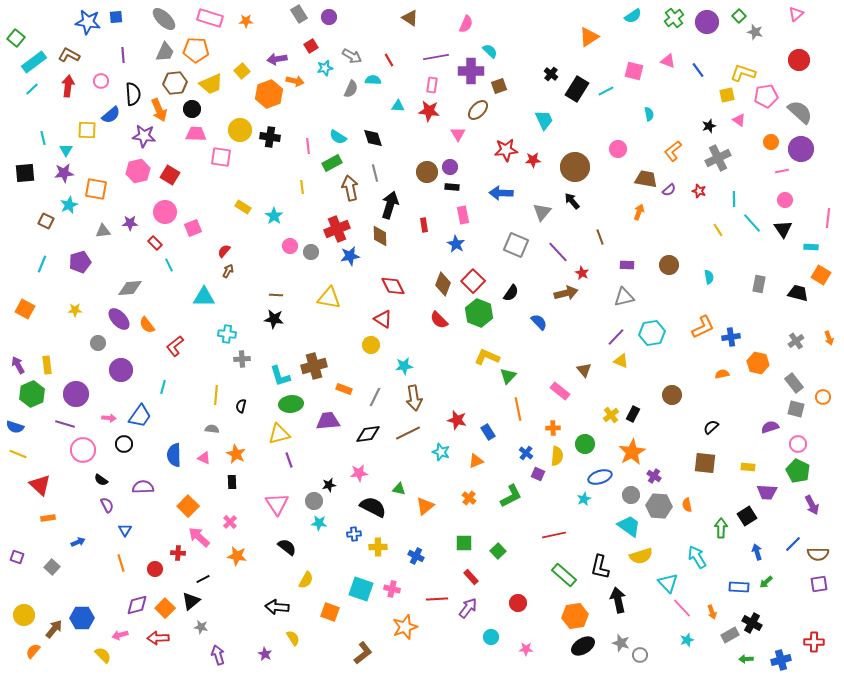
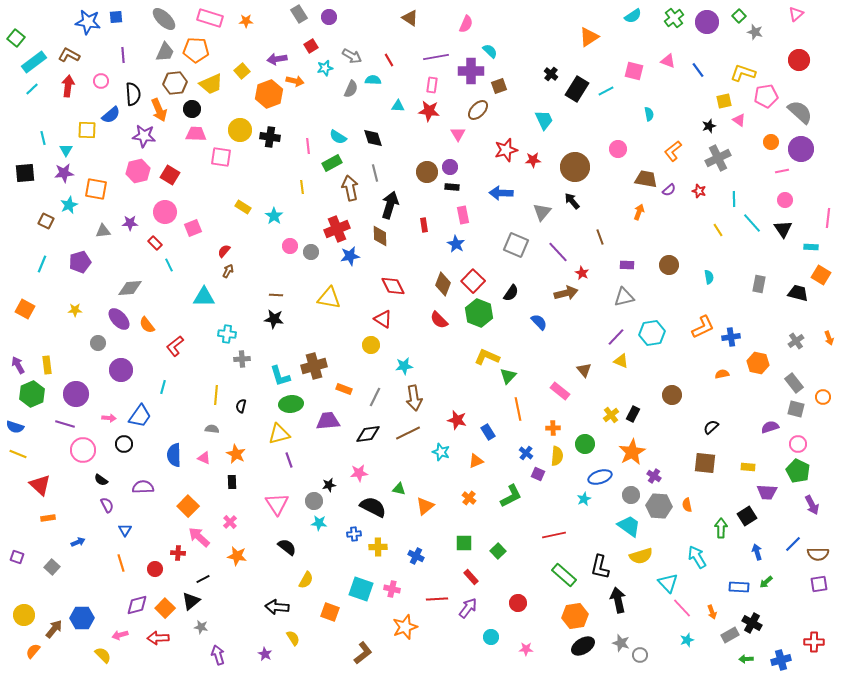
yellow square at (727, 95): moved 3 px left, 6 px down
red star at (506, 150): rotated 10 degrees counterclockwise
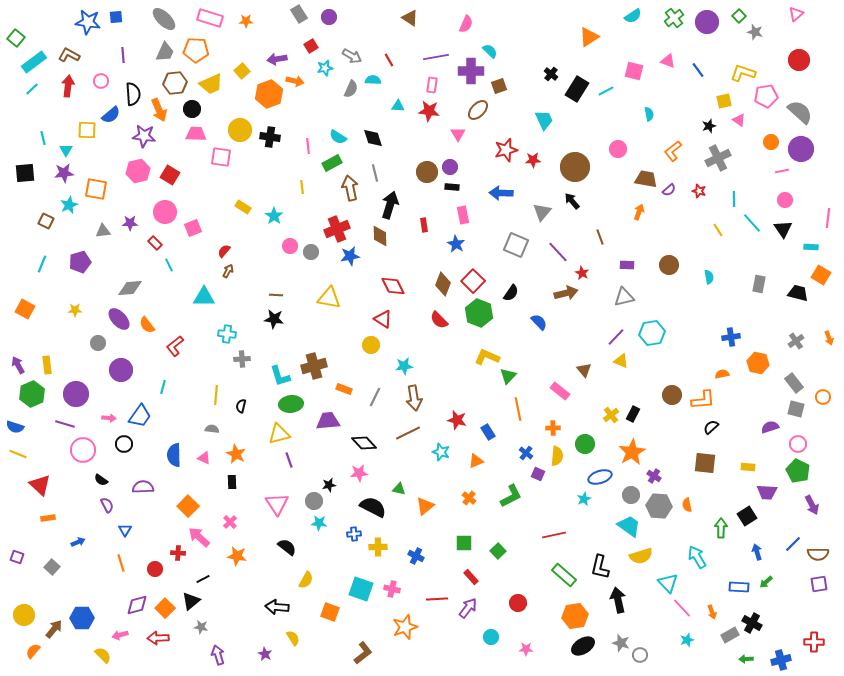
orange L-shape at (703, 327): moved 73 px down; rotated 20 degrees clockwise
black diamond at (368, 434): moved 4 px left, 9 px down; rotated 55 degrees clockwise
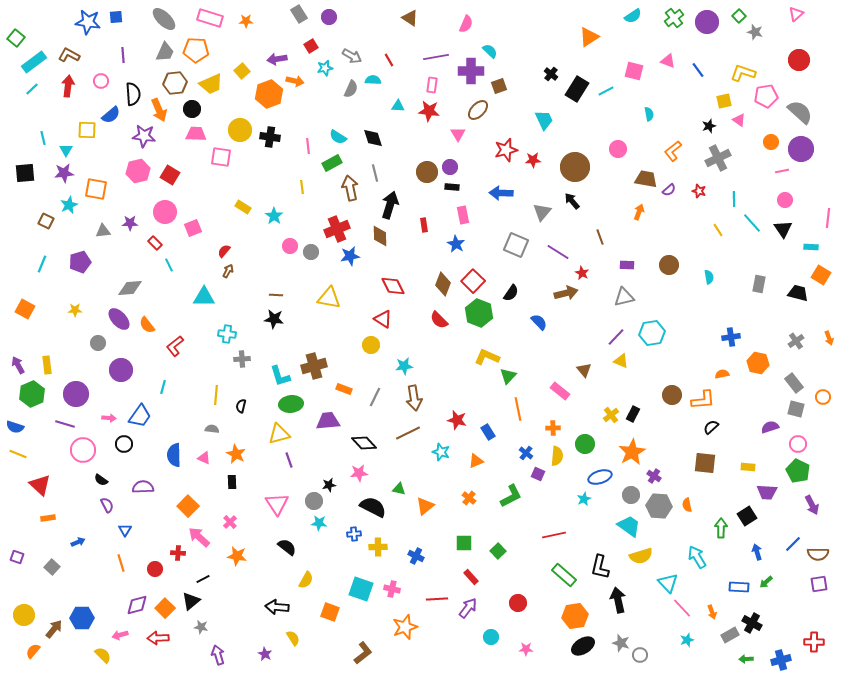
purple line at (558, 252): rotated 15 degrees counterclockwise
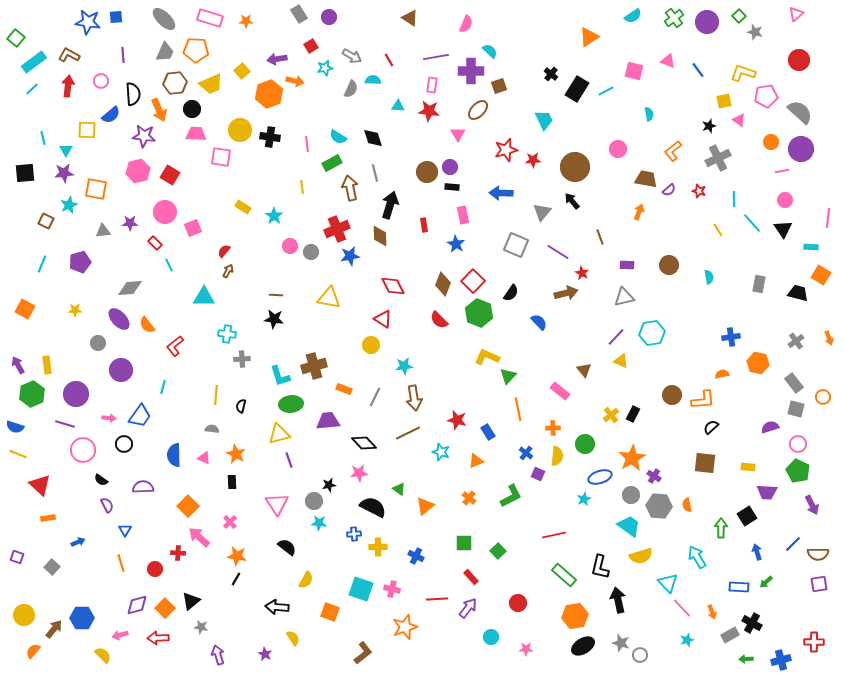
pink line at (308, 146): moved 1 px left, 2 px up
orange star at (632, 452): moved 6 px down
green triangle at (399, 489): rotated 24 degrees clockwise
black line at (203, 579): moved 33 px right; rotated 32 degrees counterclockwise
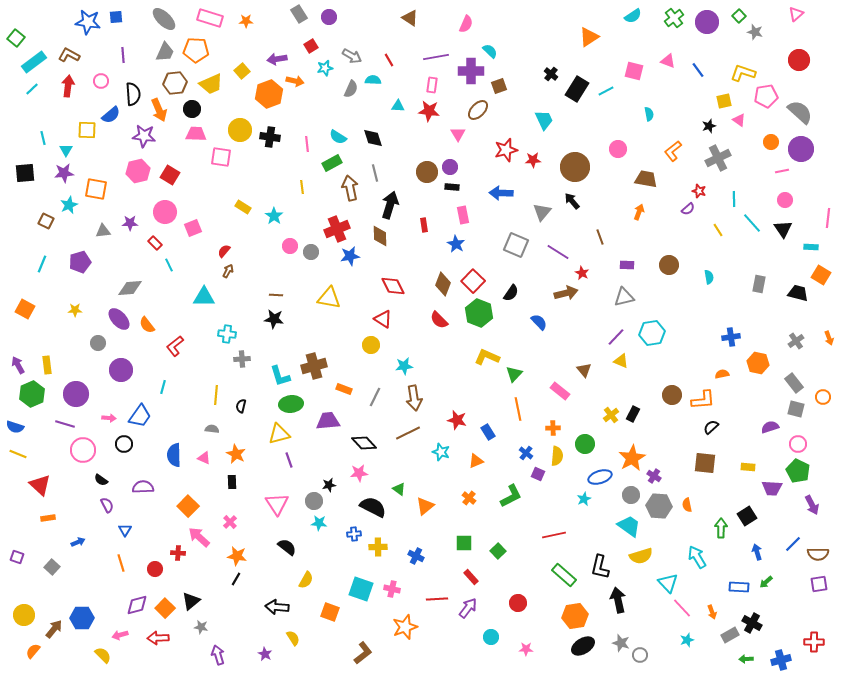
purple semicircle at (669, 190): moved 19 px right, 19 px down
green triangle at (508, 376): moved 6 px right, 2 px up
purple trapezoid at (767, 492): moved 5 px right, 4 px up
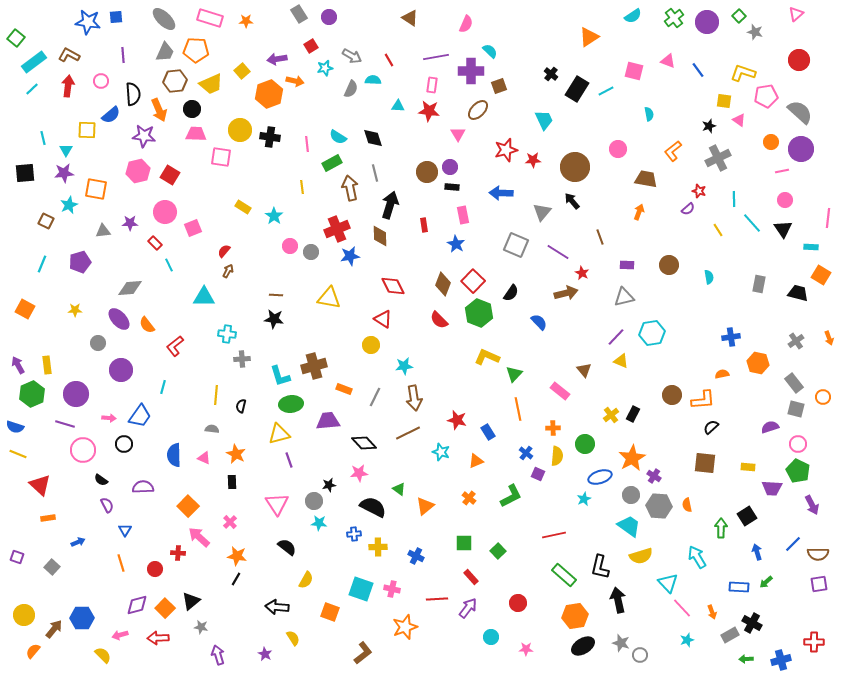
brown hexagon at (175, 83): moved 2 px up
yellow square at (724, 101): rotated 21 degrees clockwise
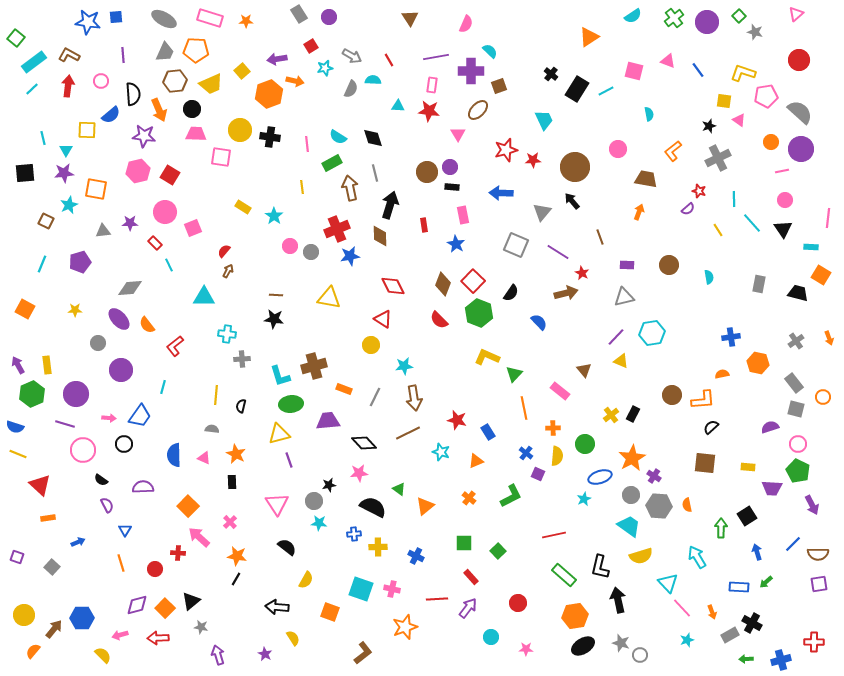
brown triangle at (410, 18): rotated 24 degrees clockwise
gray ellipse at (164, 19): rotated 15 degrees counterclockwise
orange line at (518, 409): moved 6 px right, 1 px up
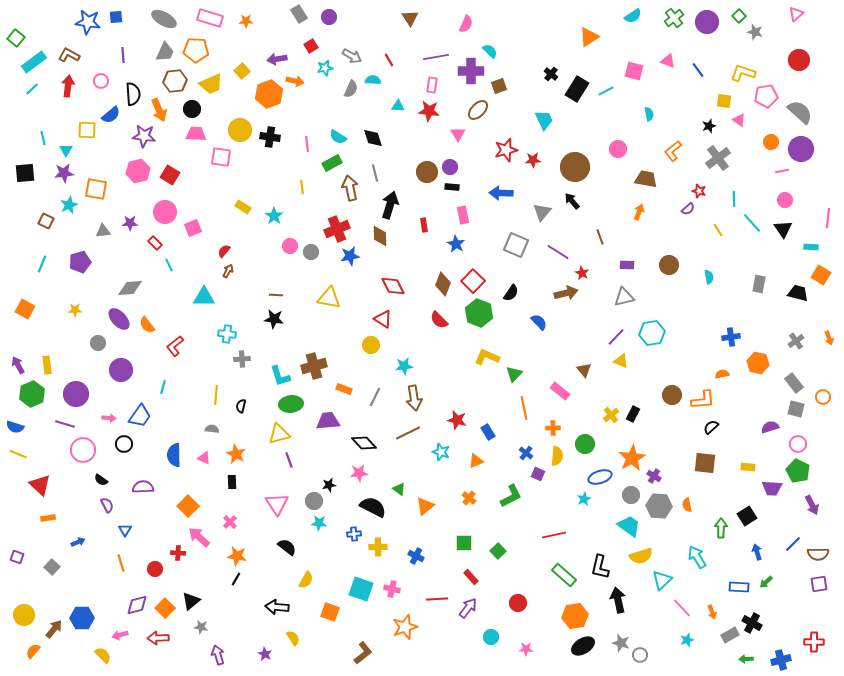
gray cross at (718, 158): rotated 10 degrees counterclockwise
cyan triangle at (668, 583): moved 6 px left, 3 px up; rotated 30 degrees clockwise
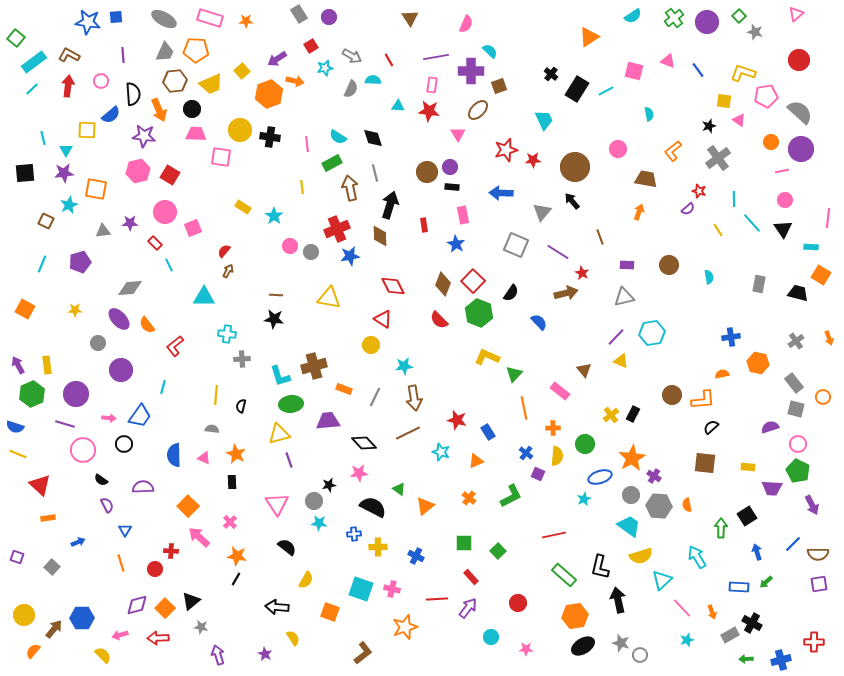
purple arrow at (277, 59): rotated 24 degrees counterclockwise
red cross at (178, 553): moved 7 px left, 2 px up
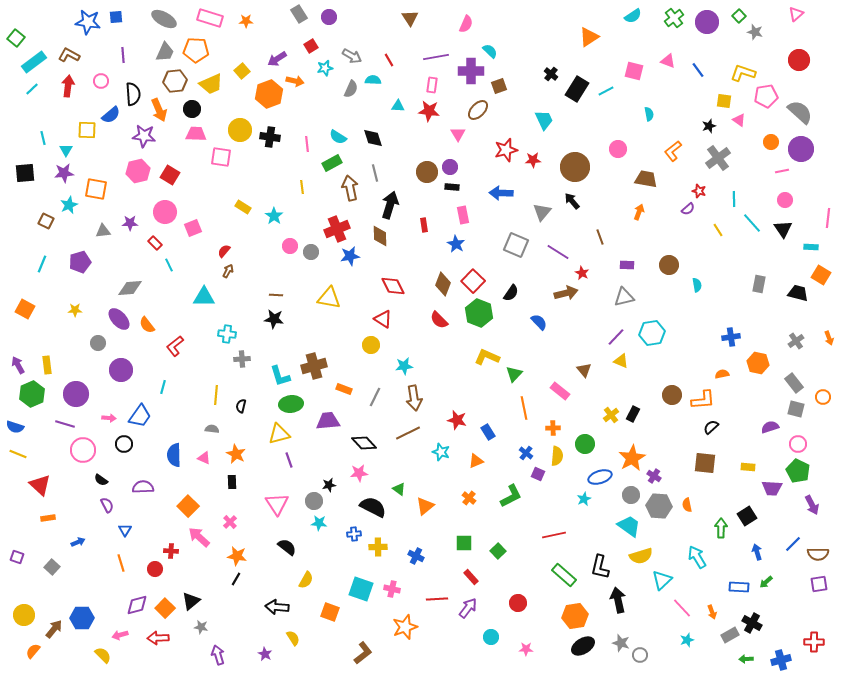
cyan semicircle at (709, 277): moved 12 px left, 8 px down
